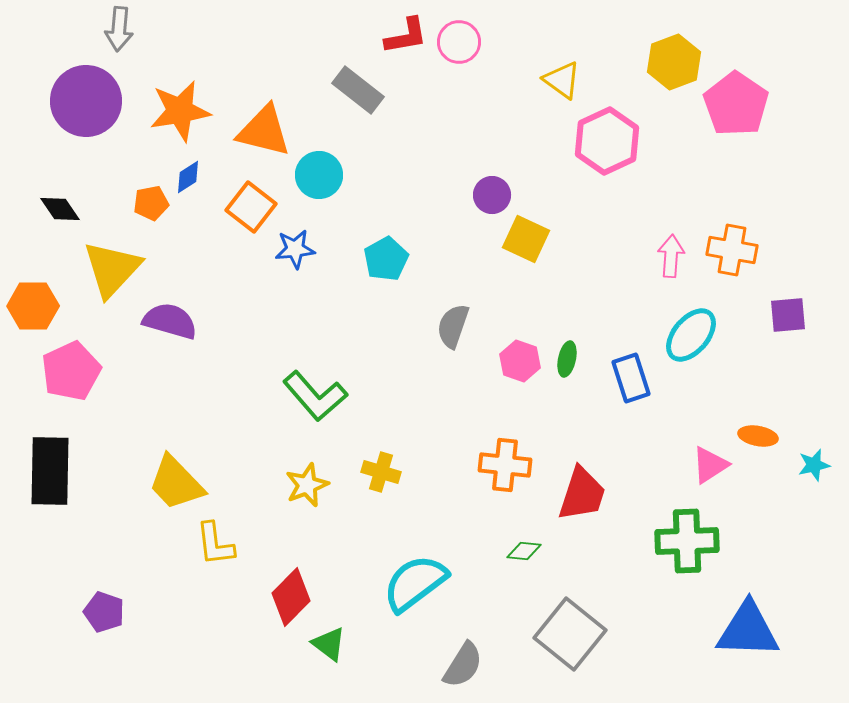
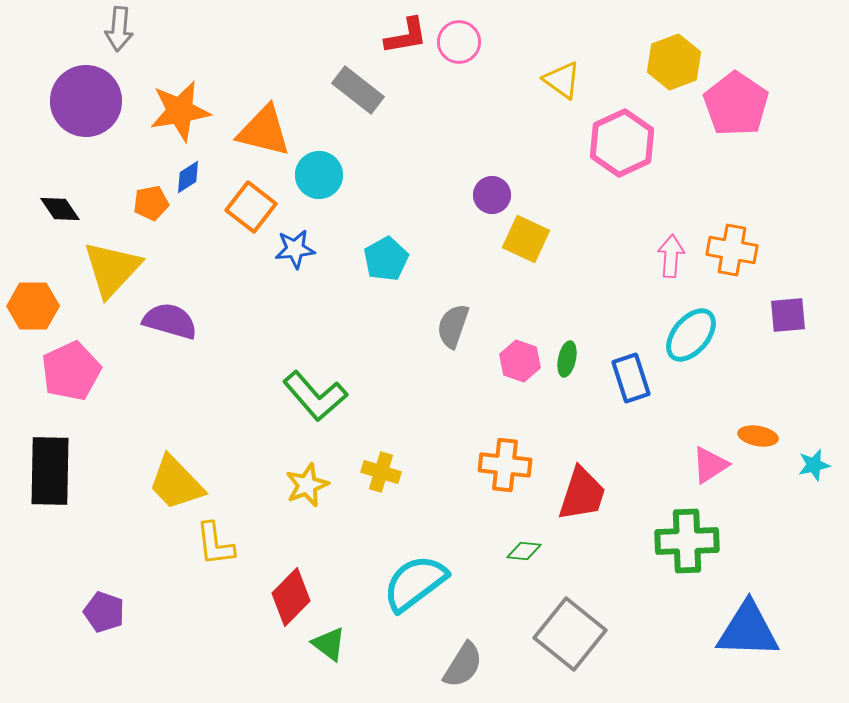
pink hexagon at (607, 141): moved 15 px right, 2 px down
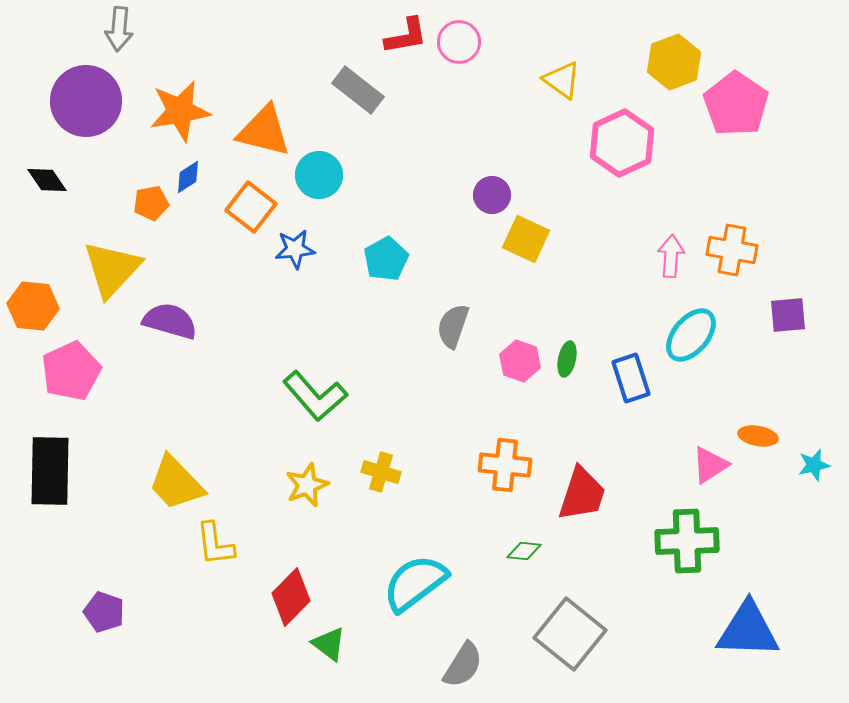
black diamond at (60, 209): moved 13 px left, 29 px up
orange hexagon at (33, 306): rotated 6 degrees clockwise
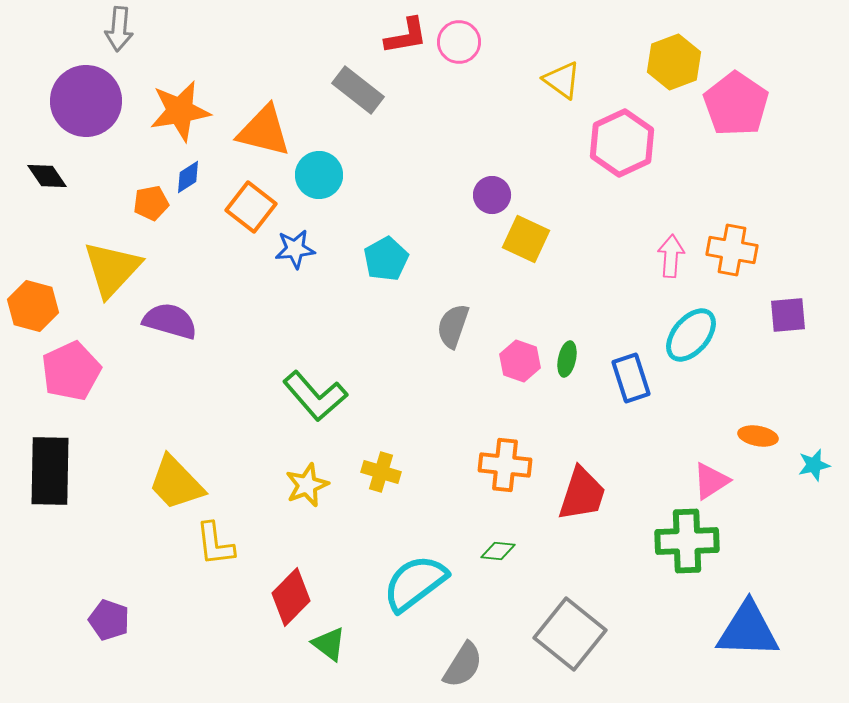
black diamond at (47, 180): moved 4 px up
orange hexagon at (33, 306): rotated 9 degrees clockwise
pink triangle at (710, 465): moved 1 px right, 16 px down
green diamond at (524, 551): moved 26 px left
purple pentagon at (104, 612): moved 5 px right, 8 px down
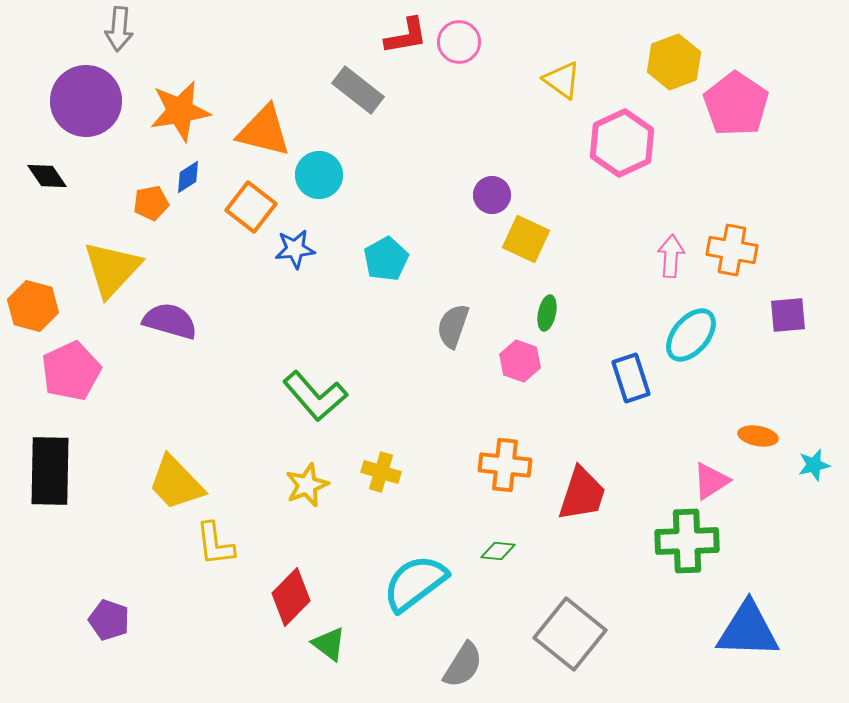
green ellipse at (567, 359): moved 20 px left, 46 px up
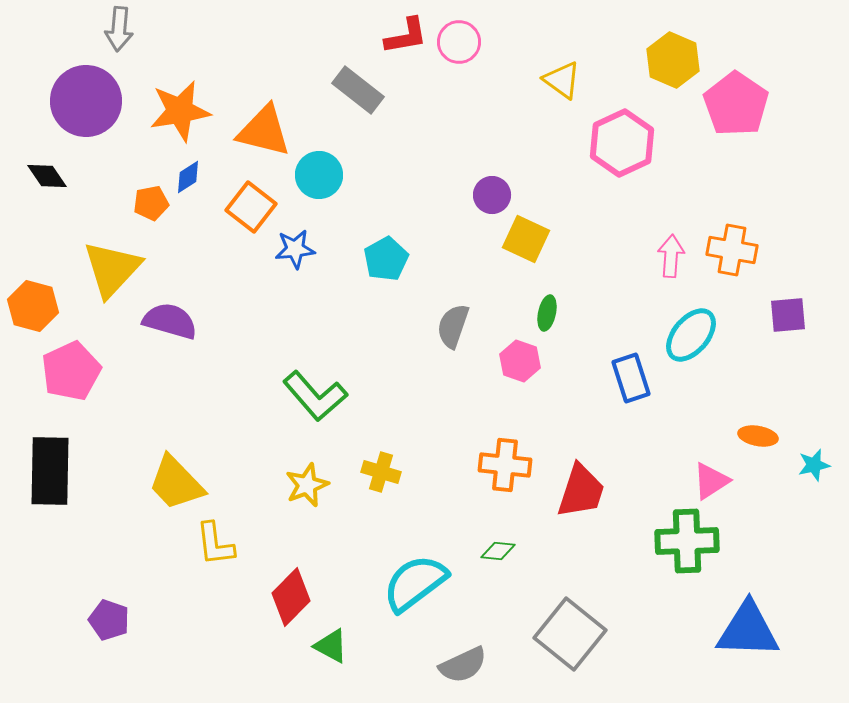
yellow hexagon at (674, 62): moved 1 px left, 2 px up; rotated 16 degrees counterclockwise
red trapezoid at (582, 494): moved 1 px left, 3 px up
green triangle at (329, 644): moved 2 px right, 2 px down; rotated 9 degrees counterclockwise
gray semicircle at (463, 665): rotated 33 degrees clockwise
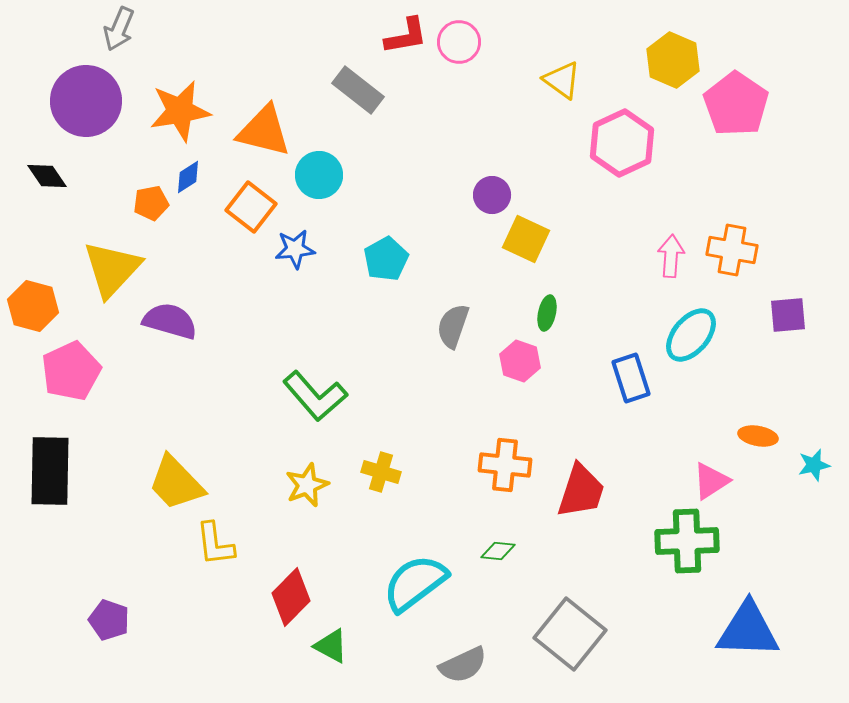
gray arrow at (119, 29): rotated 18 degrees clockwise
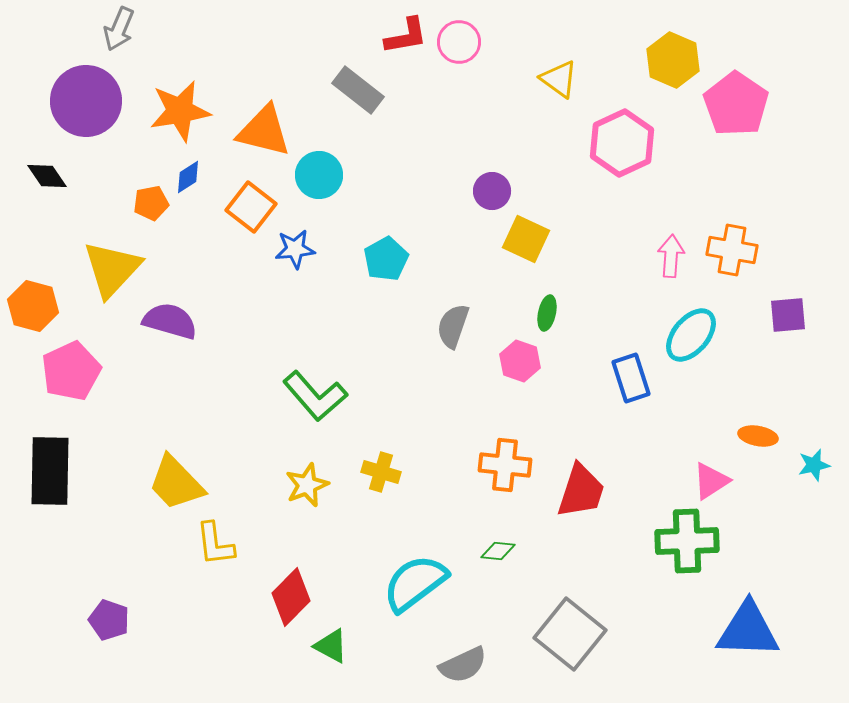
yellow triangle at (562, 80): moved 3 px left, 1 px up
purple circle at (492, 195): moved 4 px up
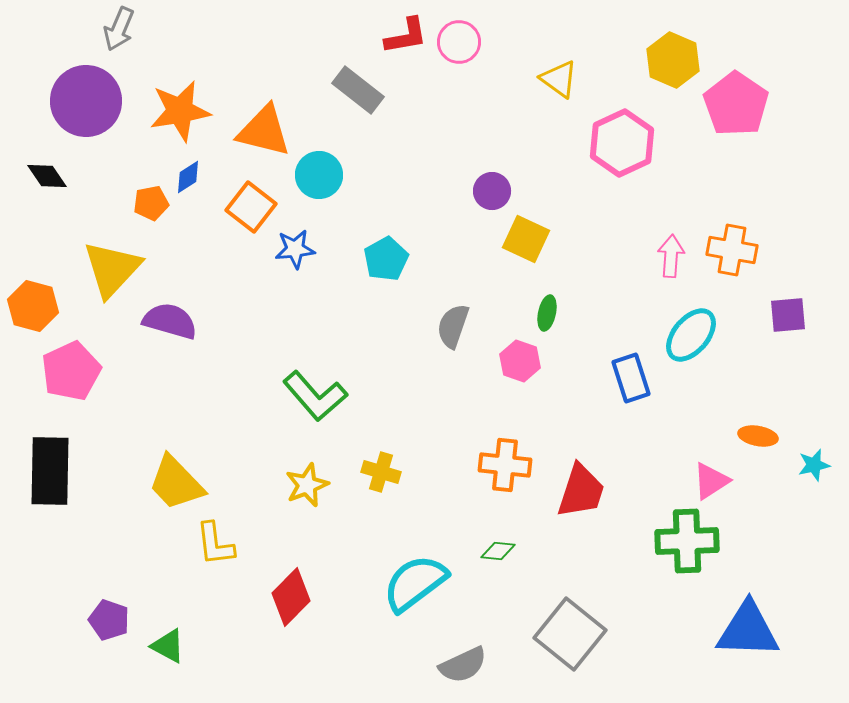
green triangle at (331, 646): moved 163 px left
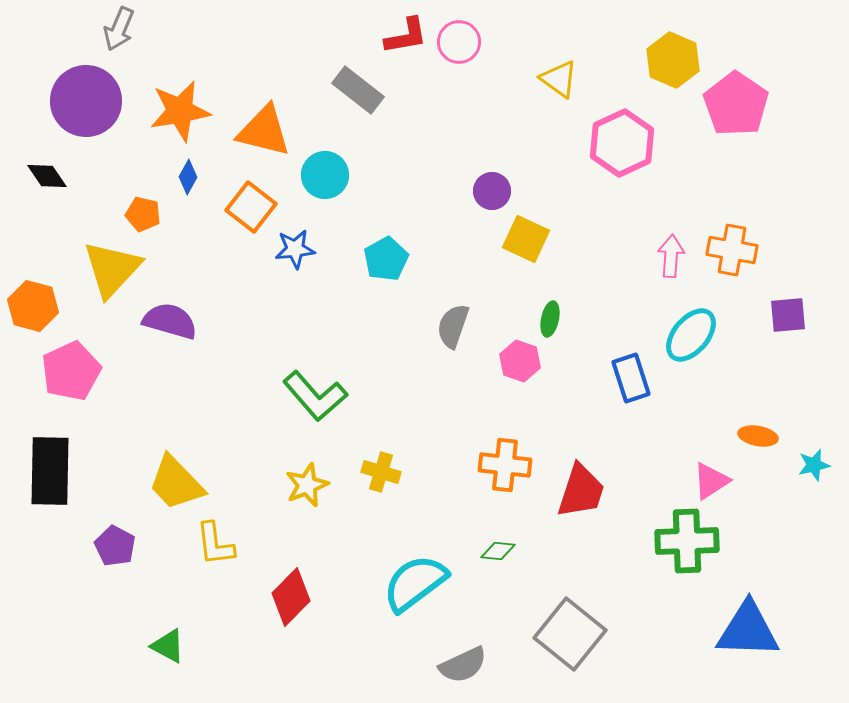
cyan circle at (319, 175): moved 6 px right
blue diamond at (188, 177): rotated 28 degrees counterclockwise
orange pentagon at (151, 203): moved 8 px left, 11 px down; rotated 24 degrees clockwise
green ellipse at (547, 313): moved 3 px right, 6 px down
purple pentagon at (109, 620): moved 6 px right, 74 px up; rotated 9 degrees clockwise
